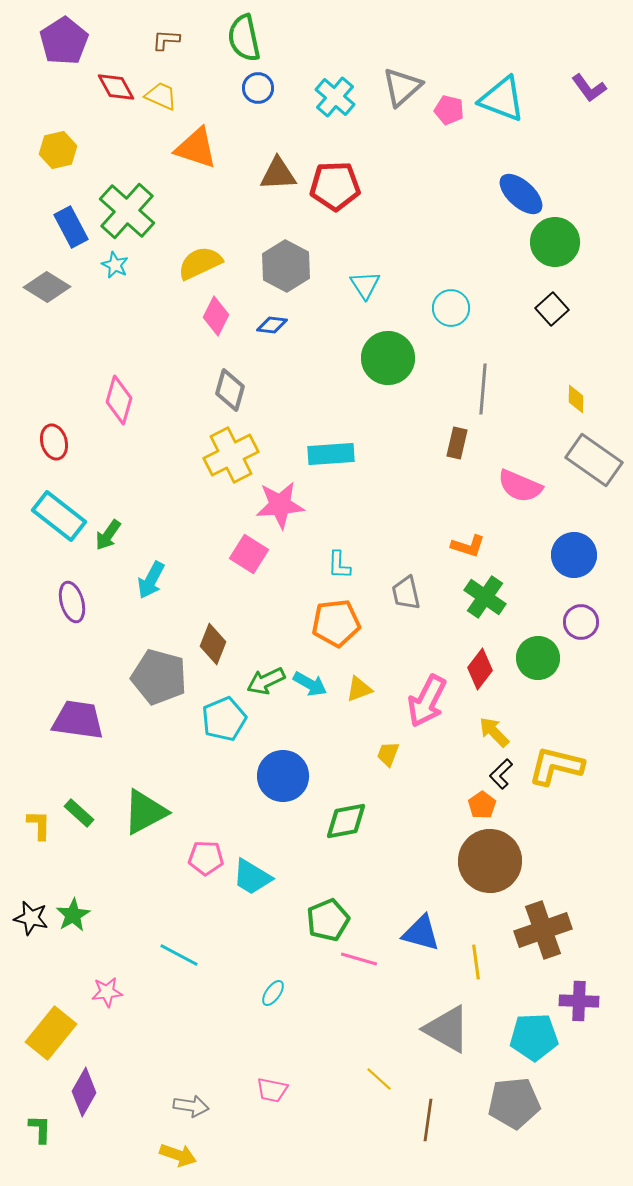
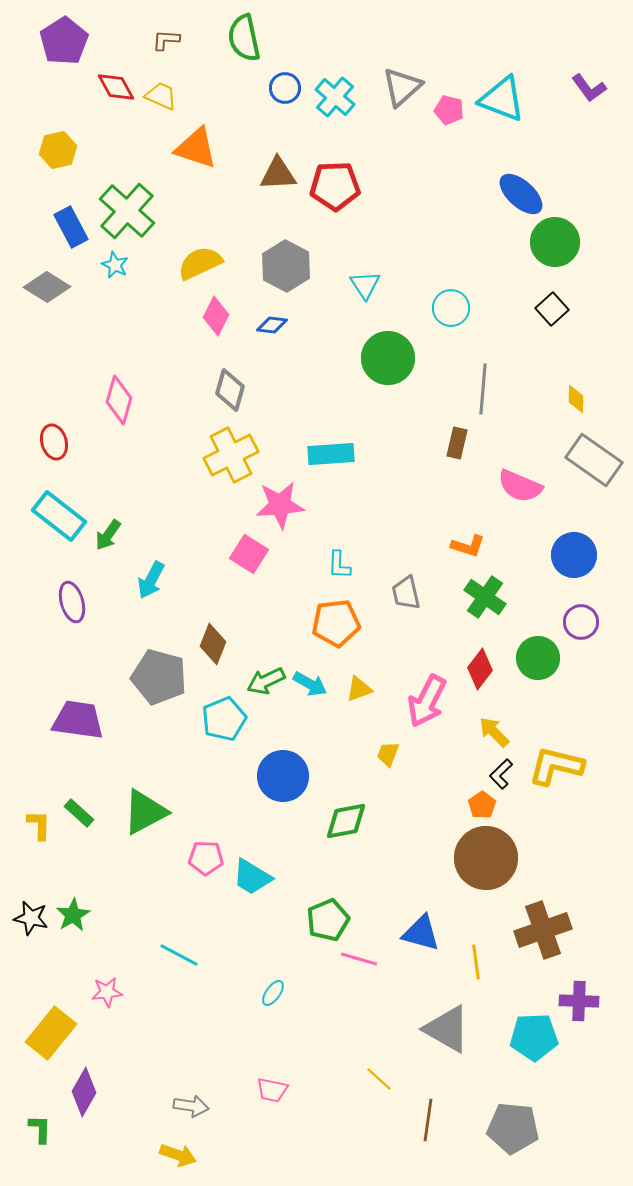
blue circle at (258, 88): moved 27 px right
brown circle at (490, 861): moved 4 px left, 3 px up
gray pentagon at (514, 1103): moved 1 px left, 25 px down; rotated 12 degrees clockwise
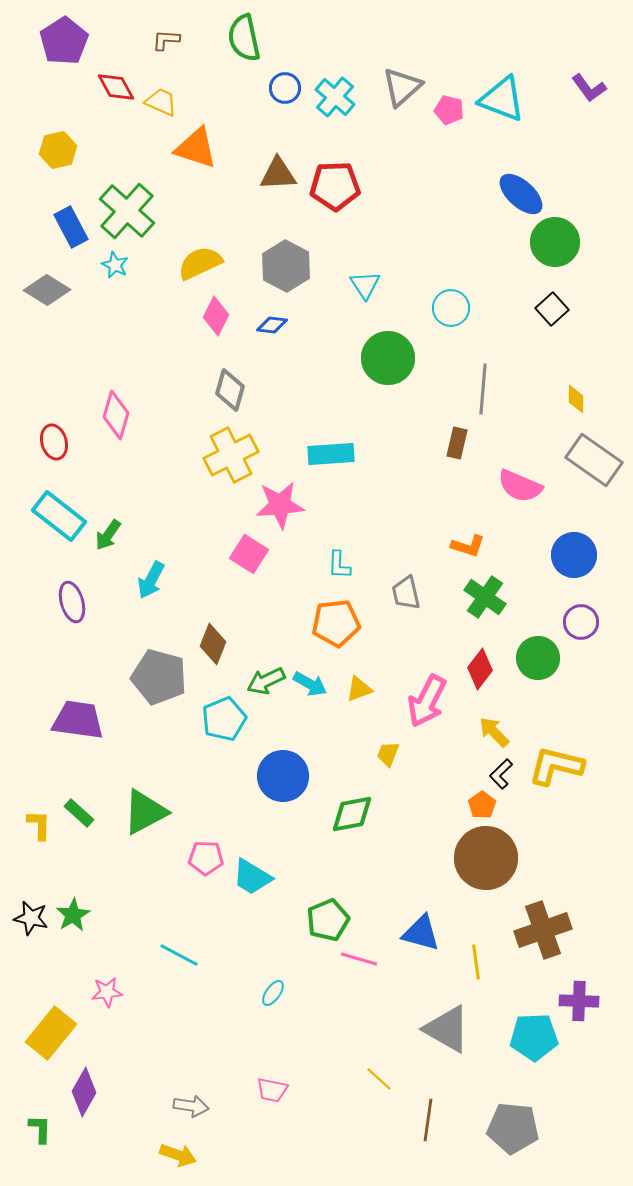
yellow trapezoid at (161, 96): moved 6 px down
gray diamond at (47, 287): moved 3 px down
pink diamond at (119, 400): moved 3 px left, 15 px down
green diamond at (346, 821): moved 6 px right, 7 px up
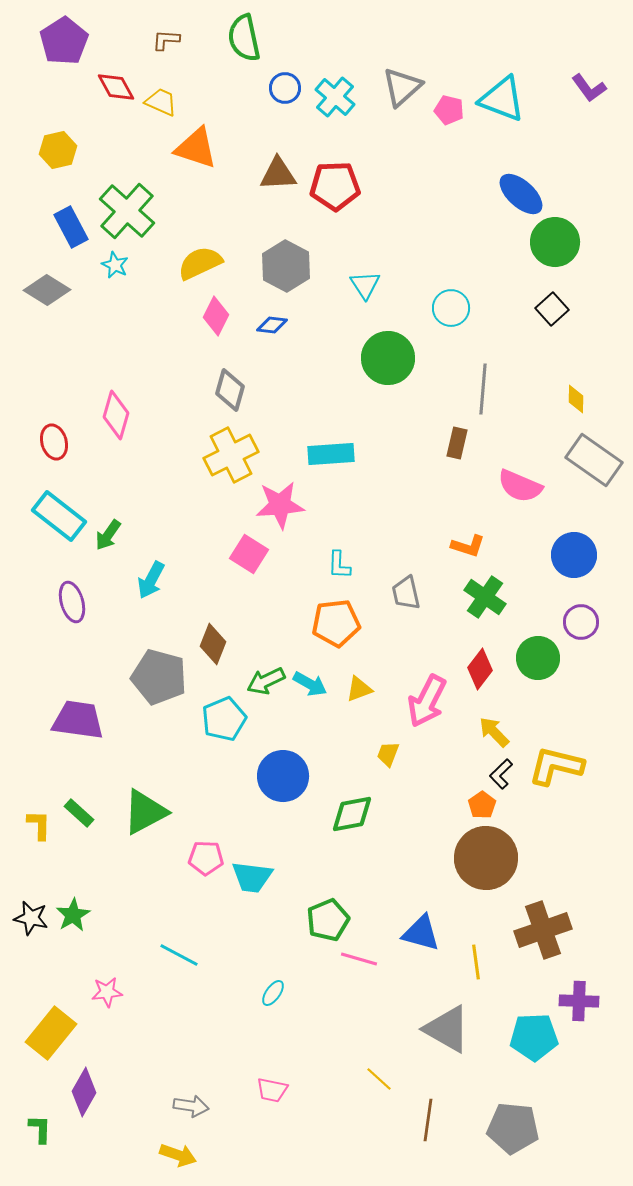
cyan trapezoid at (252, 877): rotated 24 degrees counterclockwise
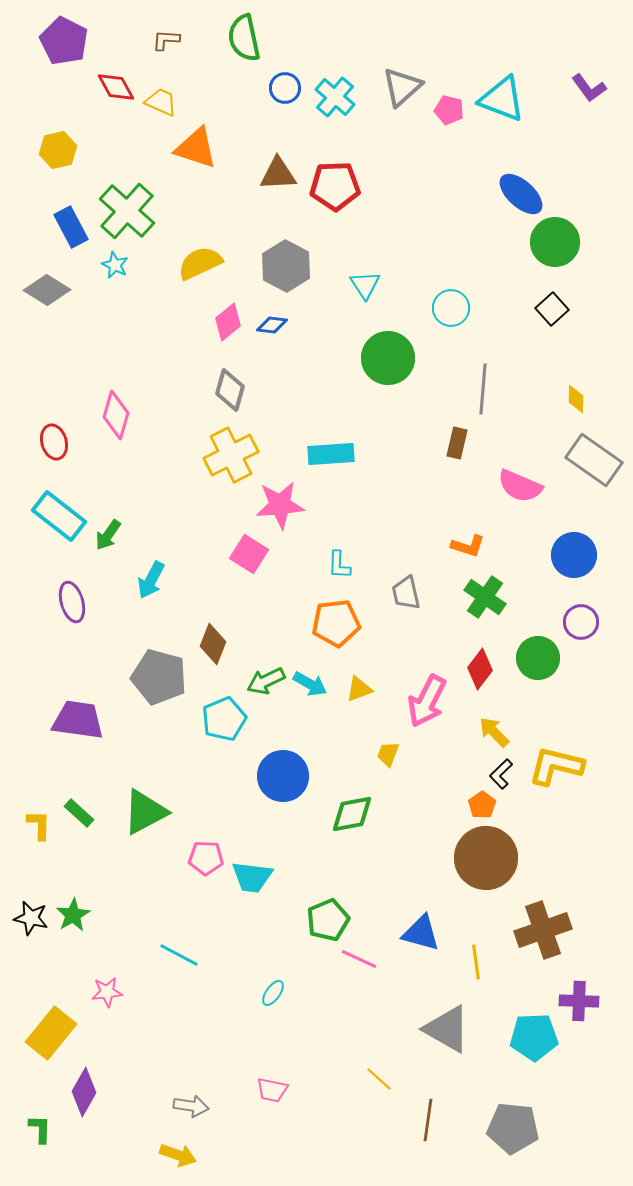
purple pentagon at (64, 41): rotated 12 degrees counterclockwise
pink diamond at (216, 316): moved 12 px right, 6 px down; rotated 24 degrees clockwise
pink line at (359, 959): rotated 9 degrees clockwise
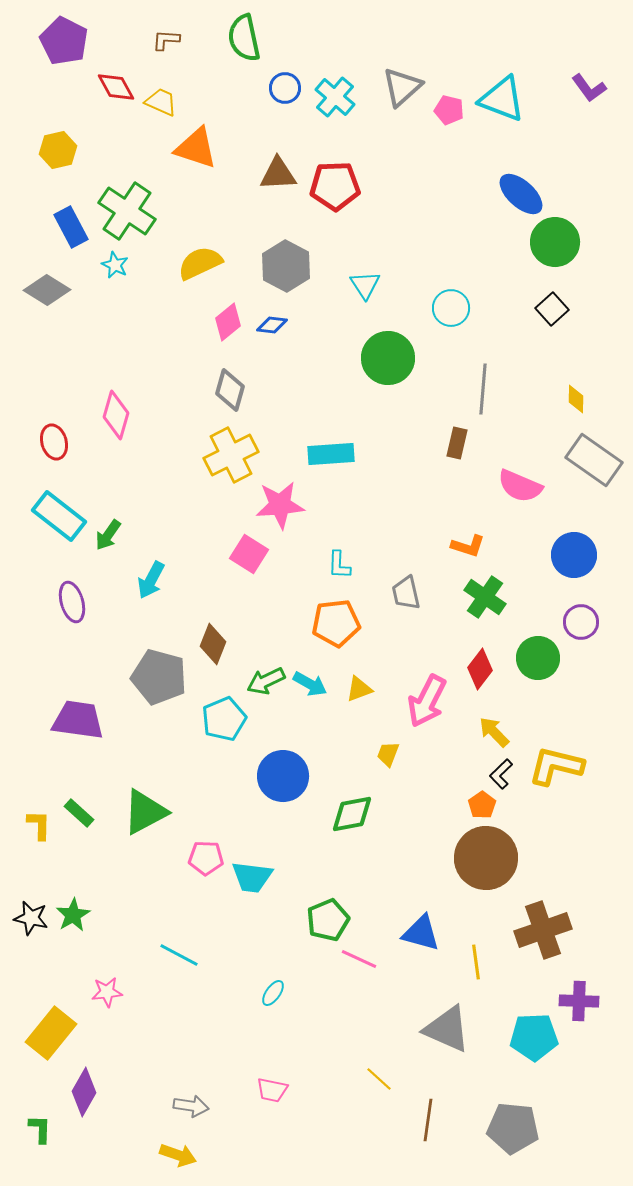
green cross at (127, 211): rotated 8 degrees counterclockwise
gray triangle at (447, 1029): rotated 6 degrees counterclockwise
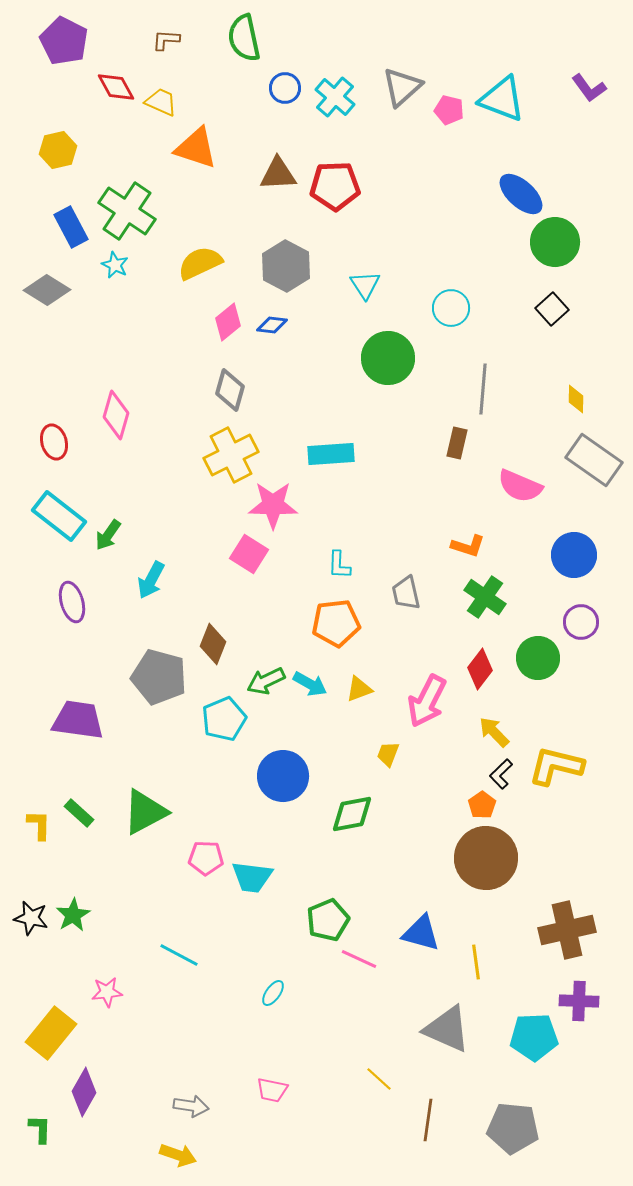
pink star at (280, 505): moved 7 px left; rotated 6 degrees clockwise
brown cross at (543, 930): moved 24 px right; rotated 6 degrees clockwise
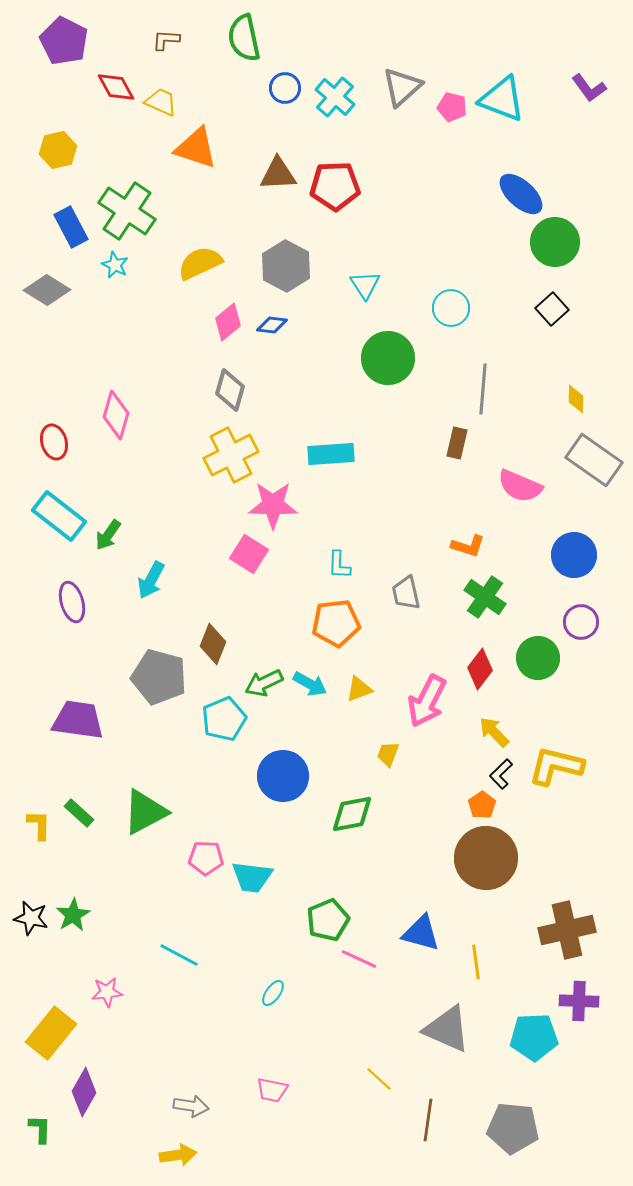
pink pentagon at (449, 110): moved 3 px right, 3 px up
green arrow at (266, 681): moved 2 px left, 2 px down
yellow arrow at (178, 1155): rotated 27 degrees counterclockwise
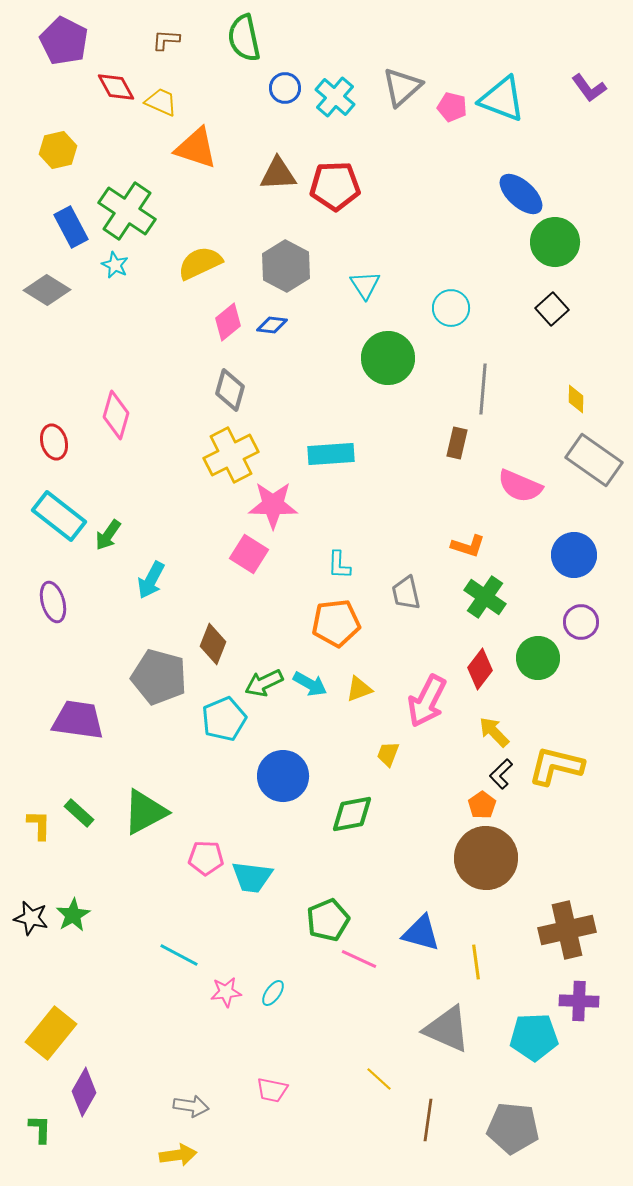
purple ellipse at (72, 602): moved 19 px left
pink star at (107, 992): moved 119 px right
